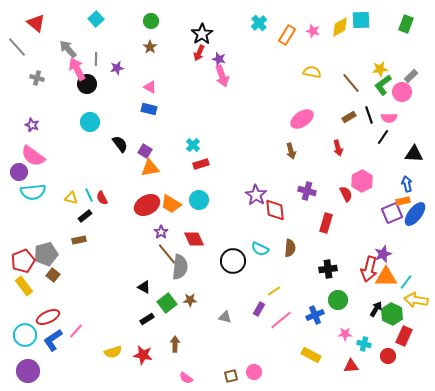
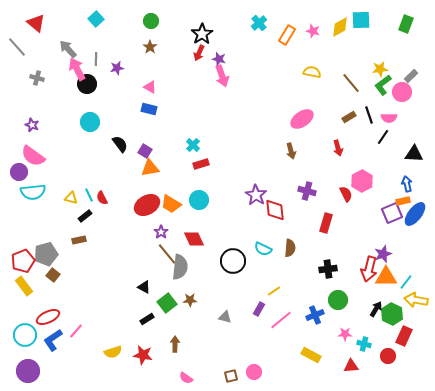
cyan semicircle at (260, 249): moved 3 px right
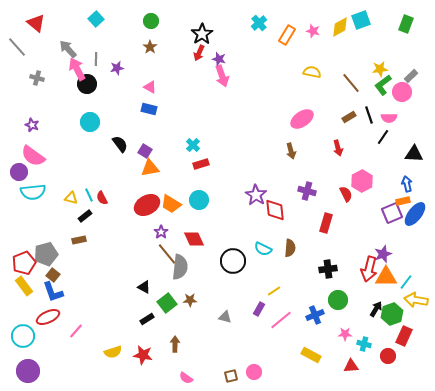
cyan square at (361, 20): rotated 18 degrees counterclockwise
red pentagon at (23, 261): moved 1 px right, 2 px down
green hexagon at (392, 314): rotated 15 degrees clockwise
cyan circle at (25, 335): moved 2 px left, 1 px down
blue L-shape at (53, 340): moved 48 px up; rotated 75 degrees counterclockwise
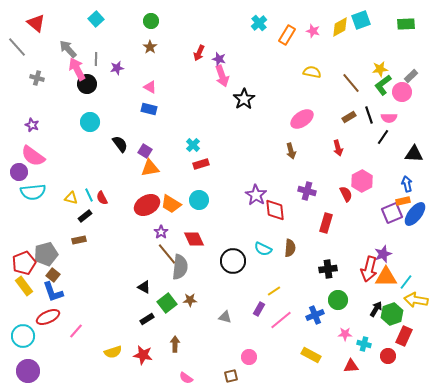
green rectangle at (406, 24): rotated 66 degrees clockwise
black star at (202, 34): moved 42 px right, 65 px down
pink circle at (254, 372): moved 5 px left, 15 px up
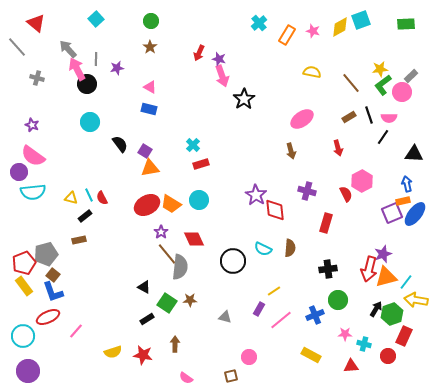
orange triangle at (386, 277): rotated 15 degrees counterclockwise
green square at (167, 303): rotated 18 degrees counterclockwise
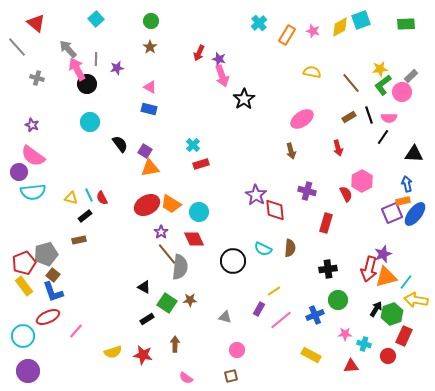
cyan circle at (199, 200): moved 12 px down
pink circle at (249, 357): moved 12 px left, 7 px up
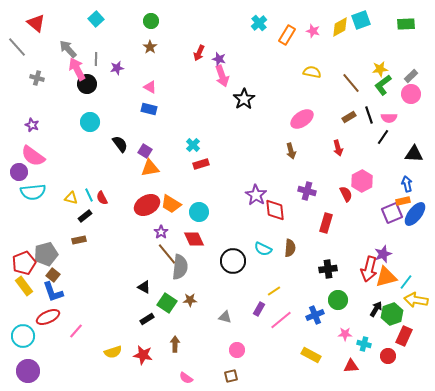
pink circle at (402, 92): moved 9 px right, 2 px down
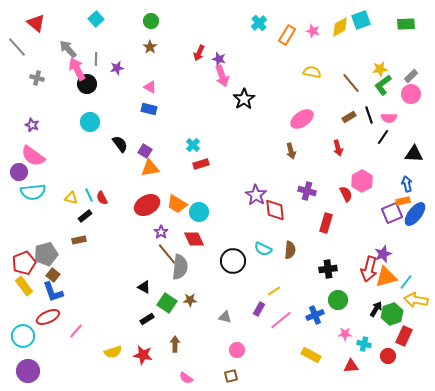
orange trapezoid at (171, 204): moved 6 px right
brown semicircle at (290, 248): moved 2 px down
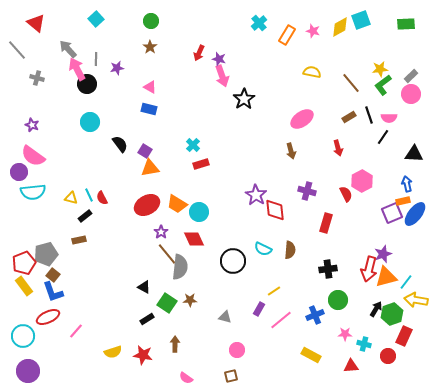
gray line at (17, 47): moved 3 px down
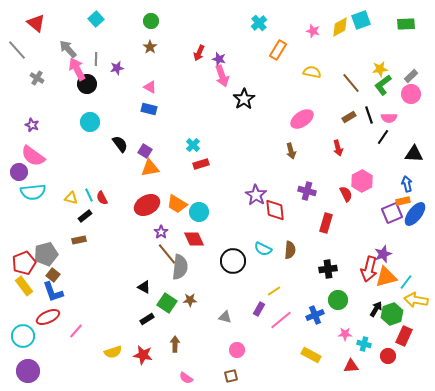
orange rectangle at (287, 35): moved 9 px left, 15 px down
gray cross at (37, 78): rotated 16 degrees clockwise
